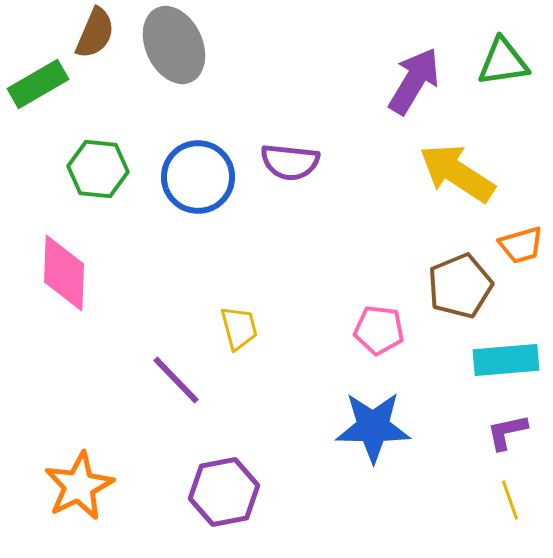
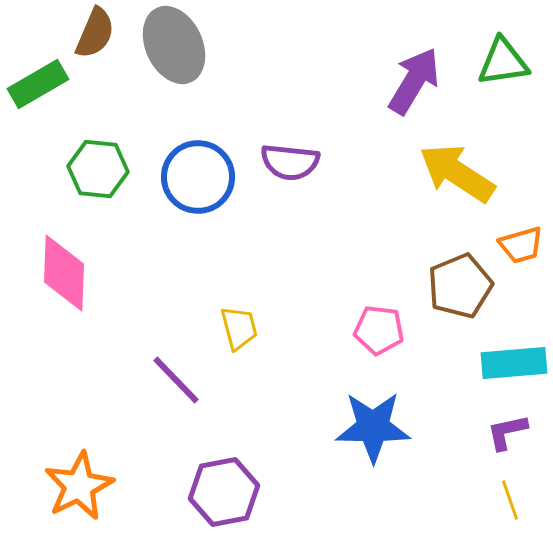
cyan rectangle: moved 8 px right, 3 px down
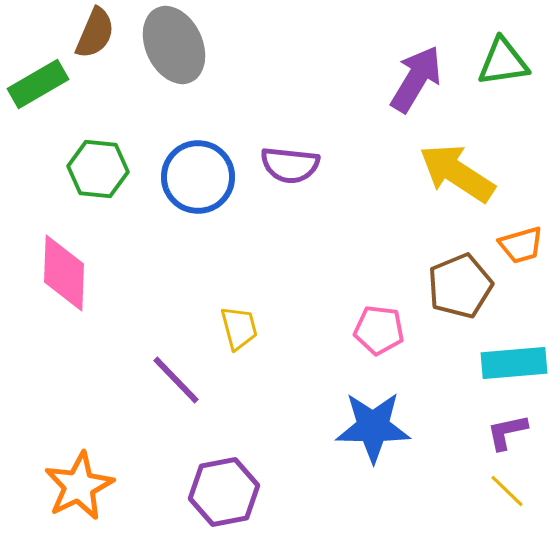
purple arrow: moved 2 px right, 2 px up
purple semicircle: moved 3 px down
yellow line: moved 3 px left, 9 px up; rotated 27 degrees counterclockwise
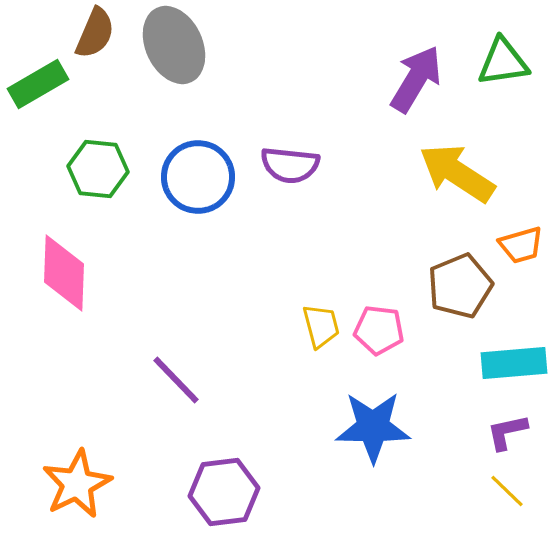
yellow trapezoid: moved 82 px right, 2 px up
orange star: moved 2 px left, 2 px up
purple hexagon: rotated 4 degrees clockwise
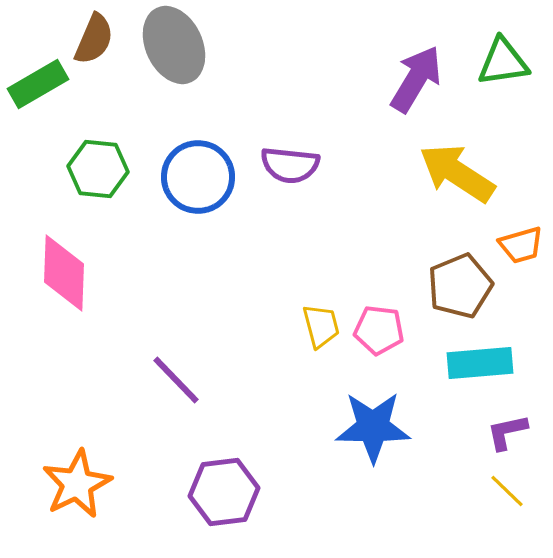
brown semicircle: moved 1 px left, 6 px down
cyan rectangle: moved 34 px left
